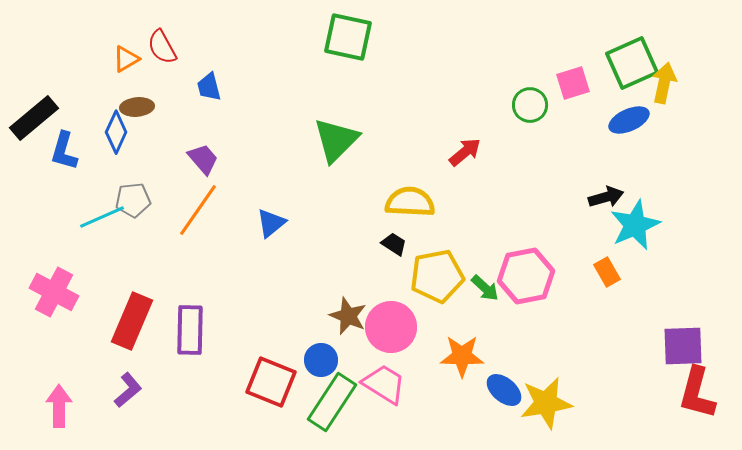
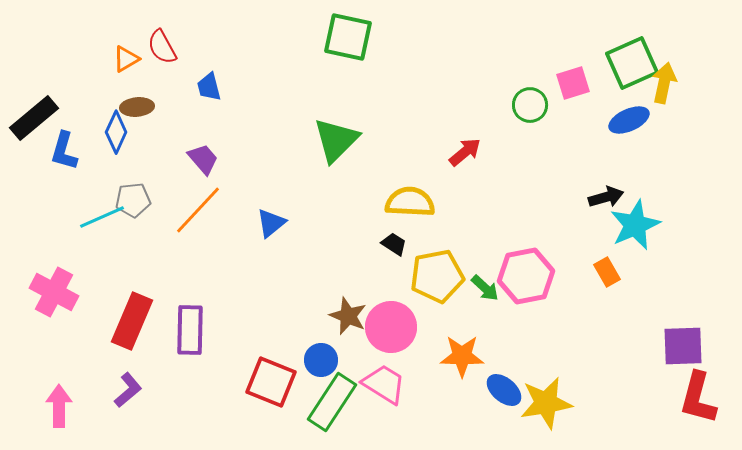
orange line at (198, 210): rotated 8 degrees clockwise
red L-shape at (697, 393): moved 1 px right, 5 px down
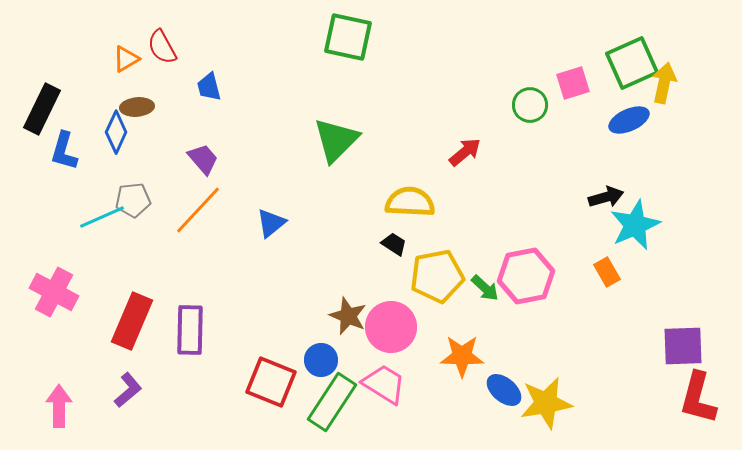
black rectangle at (34, 118): moved 8 px right, 9 px up; rotated 24 degrees counterclockwise
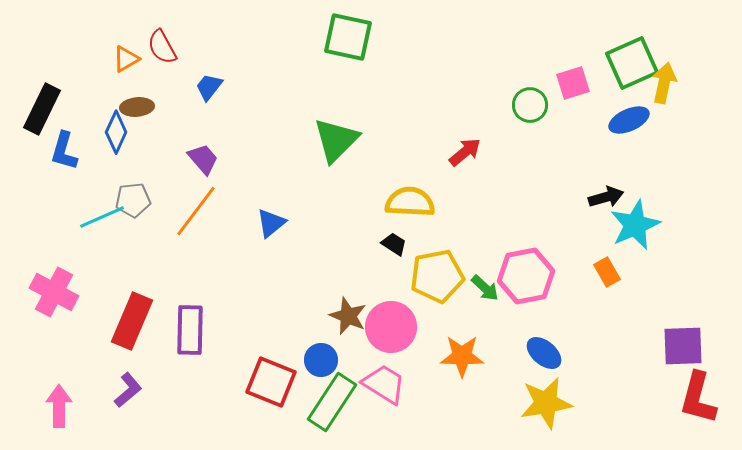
blue trapezoid at (209, 87): rotated 52 degrees clockwise
orange line at (198, 210): moved 2 px left, 1 px down; rotated 6 degrees counterclockwise
blue ellipse at (504, 390): moved 40 px right, 37 px up
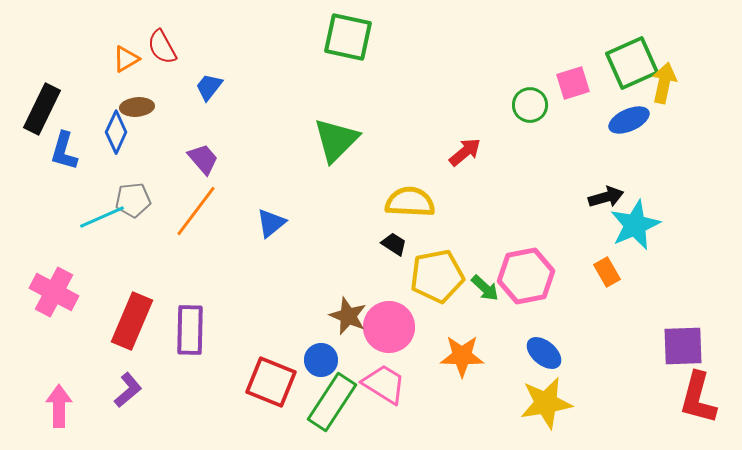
pink circle at (391, 327): moved 2 px left
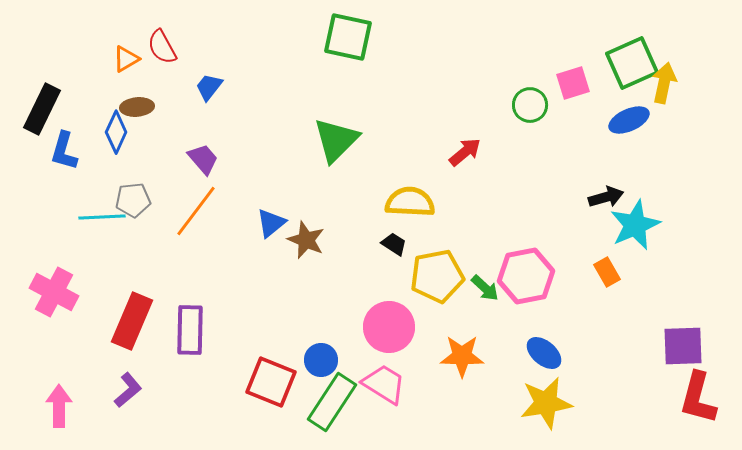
cyan line at (102, 217): rotated 21 degrees clockwise
brown star at (348, 316): moved 42 px left, 76 px up
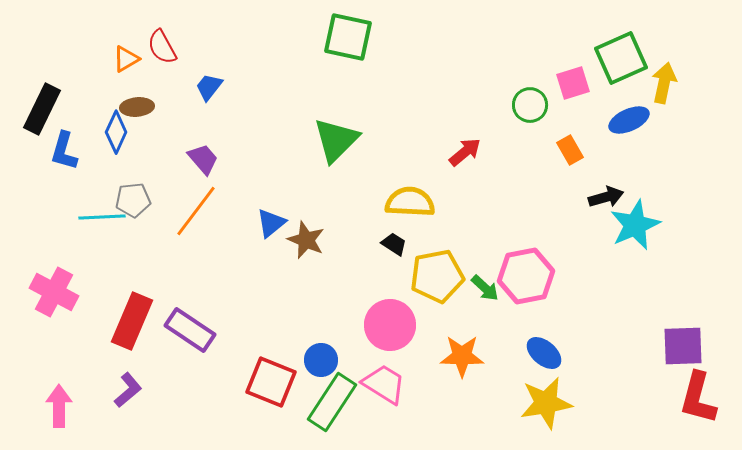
green square at (632, 63): moved 11 px left, 5 px up
orange rectangle at (607, 272): moved 37 px left, 122 px up
pink circle at (389, 327): moved 1 px right, 2 px up
purple rectangle at (190, 330): rotated 57 degrees counterclockwise
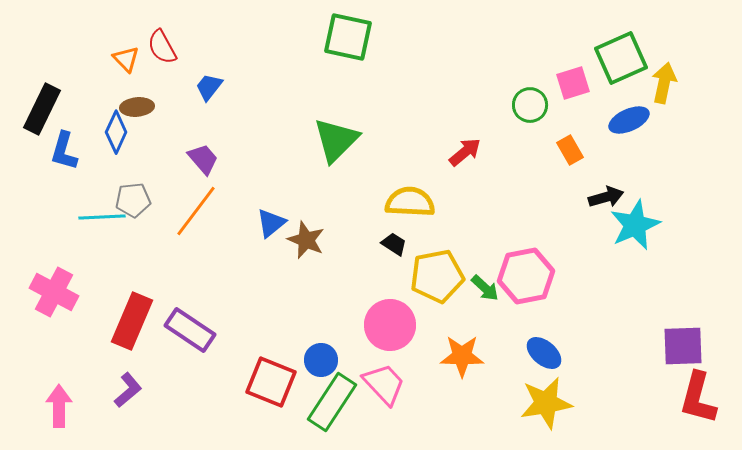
orange triangle at (126, 59): rotated 44 degrees counterclockwise
pink trapezoid at (384, 384): rotated 15 degrees clockwise
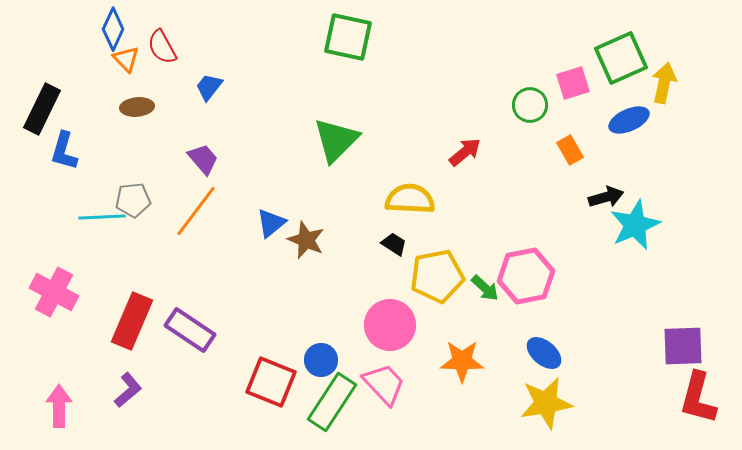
blue diamond at (116, 132): moved 3 px left, 103 px up
yellow semicircle at (410, 202): moved 3 px up
orange star at (462, 356): moved 5 px down
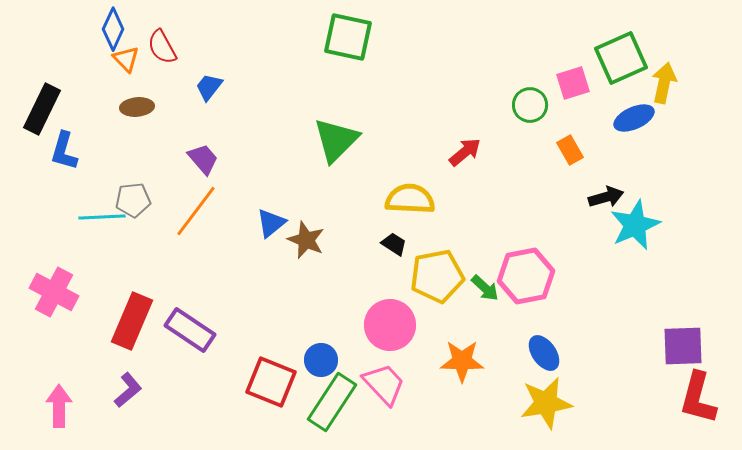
blue ellipse at (629, 120): moved 5 px right, 2 px up
blue ellipse at (544, 353): rotated 15 degrees clockwise
